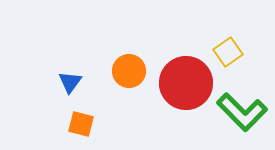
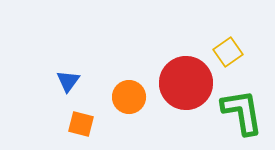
orange circle: moved 26 px down
blue triangle: moved 2 px left, 1 px up
green L-shape: rotated 144 degrees counterclockwise
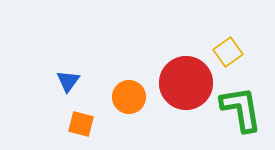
green L-shape: moved 1 px left, 3 px up
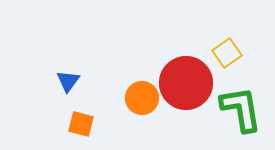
yellow square: moved 1 px left, 1 px down
orange circle: moved 13 px right, 1 px down
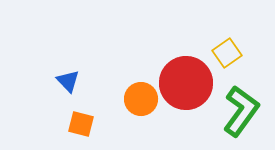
blue triangle: rotated 20 degrees counterclockwise
orange circle: moved 1 px left, 1 px down
green L-shape: moved 2 px down; rotated 45 degrees clockwise
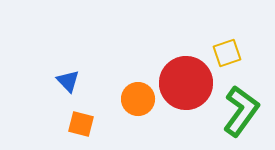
yellow square: rotated 16 degrees clockwise
orange circle: moved 3 px left
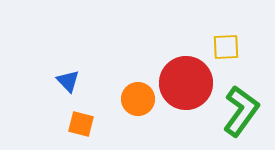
yellow square: moved 1 px left, 6 px up; rotated 16 degrees clockwise
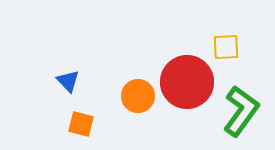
red circle: moved 1 px right, 1 px up
orange circle: moved 3 px up
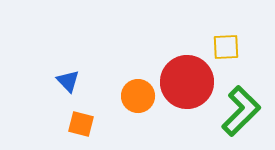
green L-shape: rotated 9 degrees clockwise
